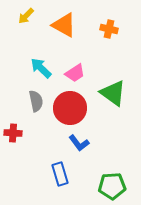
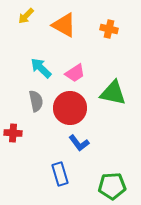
green triangle: rotated 24 degrees counterclockwise
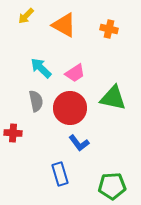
green triangle: moved 5 px down
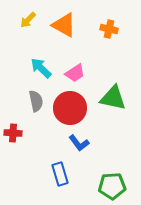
yellow arrow: moved 2 px right, 4 px down
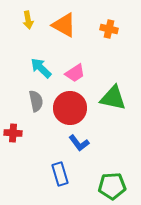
yellow arrow: rotated 54 degrees counterclockwise
